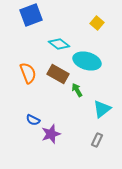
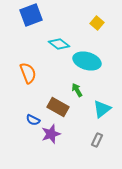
brown rectangle: moved 33 px down
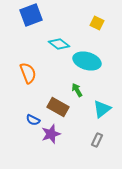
yellow square: rotated 16 degrees counterclockwise
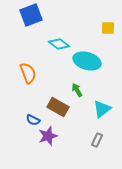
yellow square: moved 11 px right, 5 px down; rotated 24 degrees counterclockwise
purple star: moved 3 px left, 2 px down
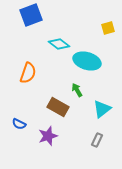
yellow square: rotated 16 degrees counterclockwise
orange semicircle: rotated 40 degrees clockwise
blue semicircle: moved 14 px left, 4 px down
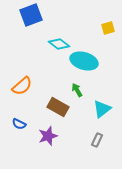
cyan ellipse: moved 3 px left
orange semicircle: moved 6 px left, 13 px down; rotated 30 degrees clockwise
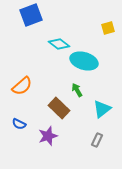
brown rectangle: moved 1 px right, 1 px down; rotated 15 degrees clockwise
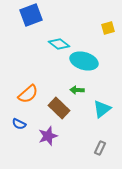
orange semicircle: moved 6 px right, 8 px down
green arrow: rotated 56 degrees counterclockwise
gray rectangle: moved 3 px right, 8 px down
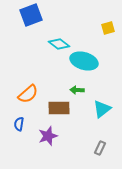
brown rectangle: rotated 45 degrees counterclockwise
blue semicircle: rotated 72 degrees clockwise
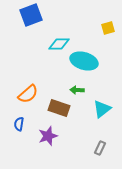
cyan diamond: rotated 40 degrees counterclockwise
brown rectangle: rotated 20 degrees clockwise
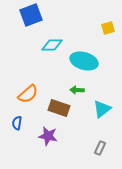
cyan diamond: moved 7 px left, 1 px down
blue semicircle: moved 2 px left, 1 px up
purple star: rotated 30 degrees clockwise
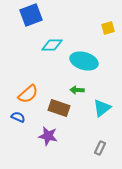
cyan triangle: moved 1 px up
blue semicircle: moved 1 px right, 6 px up; rotated 104 degrees clockwise
